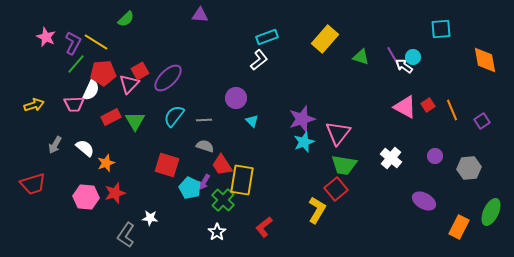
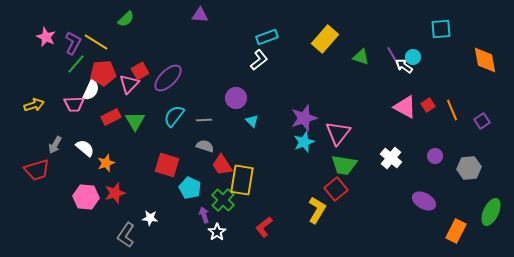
purple star at (302, 119): moved 2 px right, 1 px up
purple arrow at (204, 182): moved 33 px down; rotated 133 degrees clockwise
red trapezoid at (33, 184): moved 4 px right, 14 px up
orange rectangle at (459, 227): moved 3 px left, 4 px down
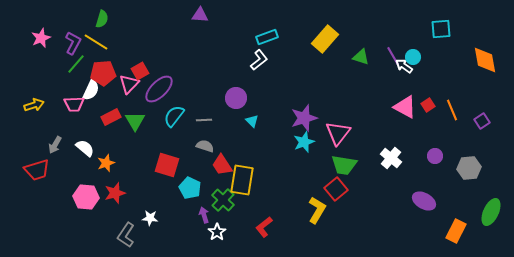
green semicircle at (126, 19): moved 24 px left; rotated 30 degrees counterclockwise
pink star at (46, 37): moved 5 px left, 1 px down; rotated 24 degrees clockwise
purple ellipse at (168, 78): moved 9 px left, 11 px down
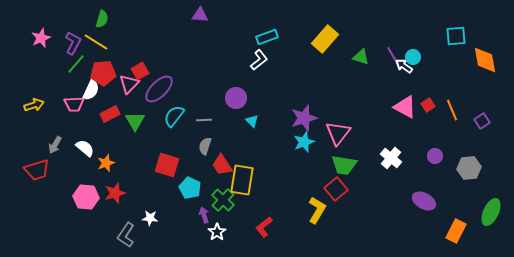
cyan square at (441, 29): moved 15 px right, 7 px down
red rectangle at (111, 117): moved 1 px left, 3 px up
gray semicircle at (205, 146): rotated 90 degrees counterclockwise
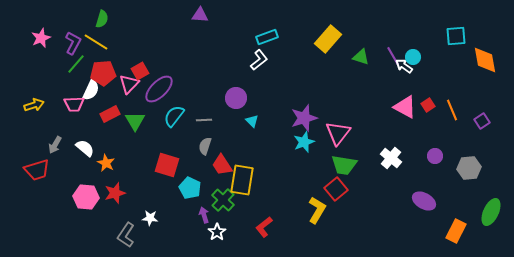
yellow rectangle at (325, 39): moved 3 px right
orange star at (106, 163): rotated 24 degrees counterclockwise
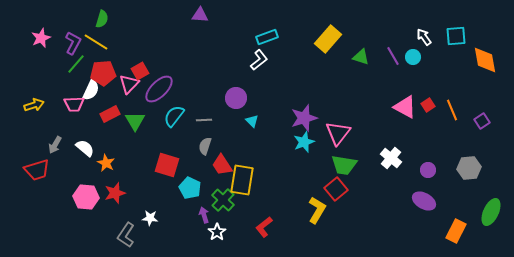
white arrow at (404, 66): moved 20 px right, 29 px up; rotated 18 degrees clockwise
purple circle at (435, 156): moved 7 px left, 14 px down
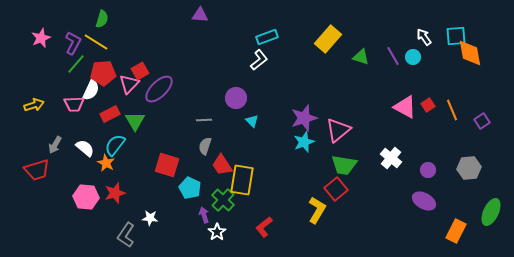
orange diamond at (485, 60): moved 15 px left, 7 px up
cyan semicircle at (174, 116): moved 59 px left, 29 px down
pink triangle at (338, 133): moved 3 px up; rotated 12 degrees clockwise
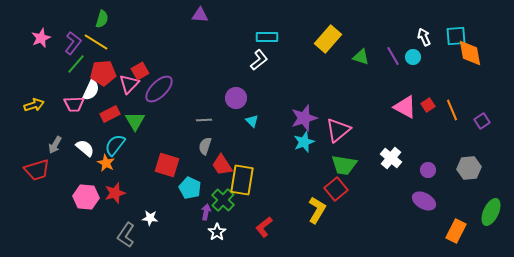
cyan rectangle at (267, 37): rotated 20 degrees clockwise
white arrow at (424, 37): rotated 12 degrees clockwise
purple L-shape at (73, 43): rotated 10 degrees clockwise
purple arrow at (204, 215): moved 2 px right, 3 px up; rotated 28 degrees clockwise
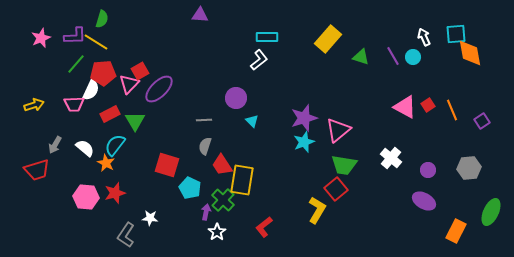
cyan square at (456, 36): moved 2 px up
purple L-shape at (73, 43): moved 2 px right, 7 px up; rotated 50 degrees clockwise
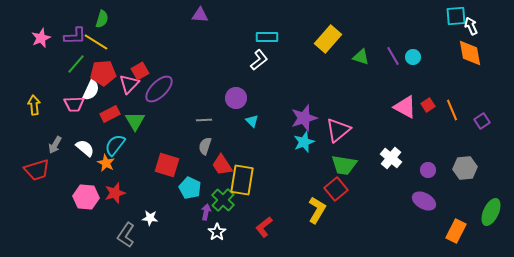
cyan square at (456, 34): moved 18 px up
white arrow at (424, 37): moved 47 px right, 11 px up
yellow arrow at (34, 105): rotated 78 degrees counterclockwise
gray hexagon at (469, 168): moved 4 px left
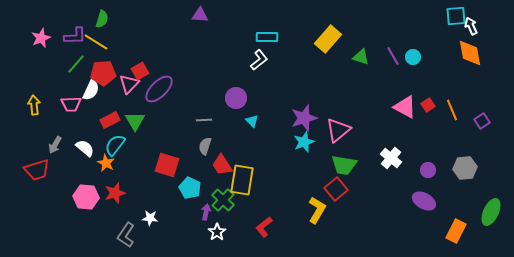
pink trapezoid at (74, 104): moved 3 px left
red rectangle at (110, 114): moved 6 px down
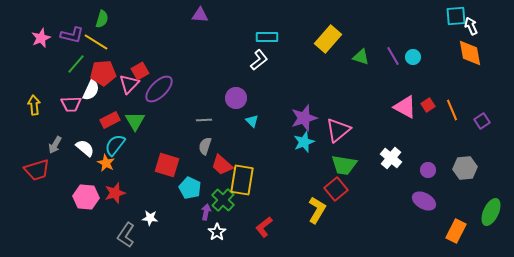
purple L-shape at (75, 36): moved 3 px left, 1 px up; rotated 15 degrees clockwise
red trapezoid at (222, 165): rotated 15 degrees counterclockwise
